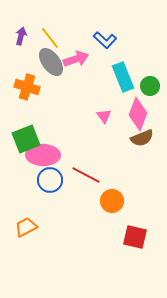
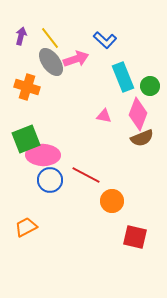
pink triangle: rotated 42 degrees counterclockwise
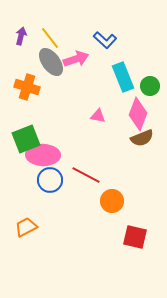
pink triangle: moved 6 px left
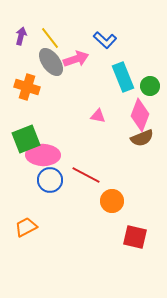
pink diamond: moved 2 px right, 1 px down
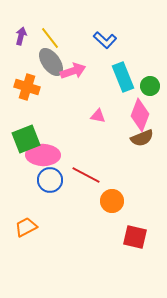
pink arrow: moved 3 px left, 12 px down
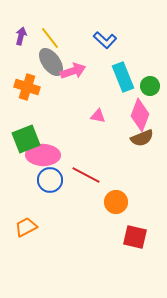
orange circle: moved 4 px right, 1 px down
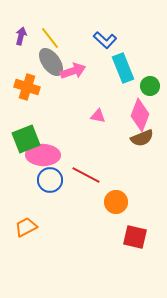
cyan rectangle: moved 9 px up
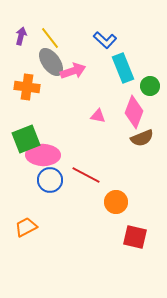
orange cross: rotated 10 degrees counterclockwise
pink diamond: moved 6 px left, 3 px up
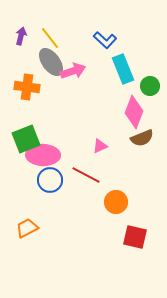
cyan rectangle: moved 1 px down
pink triangle: moved 2 px right, 30 px down; rotated 35 degrees counterclockwise
orange trapezoid: moved 1 px right, 1 px down
